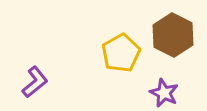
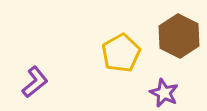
brown hexagon: moved 6 px right, 1 px down
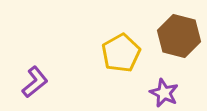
brown hexagon: rotated 12 degrees counterclockwise
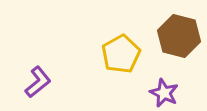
yellow pentagon: moved 1 px down
purple L-shape: moved 3 px right
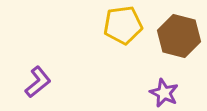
yellow pentagon: moved 2 px right, 29 px up; rotated 21 degrees clockwise
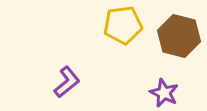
purple L-shape: moved 29 px right
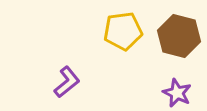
yellow pentagon: moved 6 px down
purple star: moved 13 px right
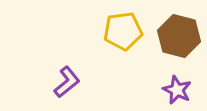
purple star: moved 3 px up
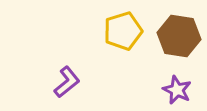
yellow pentagon: rotated 9 degrees counterclockwise
brown hexagon: rotated 6 degrees counterclockwise
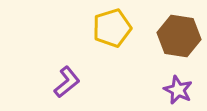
yellow pentagon: moved 11 px left, 3 px up
purple star: moved 1 px right
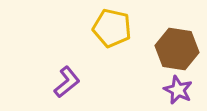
yellow pentagon: rotated 30 degrees clockwise
brown hexagon: moved 2 px left, 13 px down
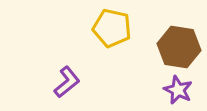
brown hexagon: moved 2 px right, 2 px up
